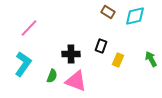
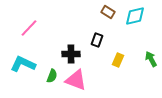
black rectangle: moved 4 px left, 6 px up
cyan L-shape: rotated 100 degrees counterclockwise
pink triangle: moved 1 px up
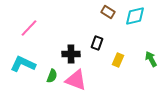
black rectangle: moved 3 px down
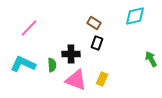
brown rectangle: moved 14 px left, 11 px down
yellow rectangle: moved 16 px left, 19 px down
green semicircle: moved 11 px up; rotated 24 degrees counterclockwise
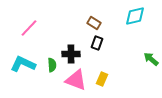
green arrow: rotated 21 degrees counterclockwise
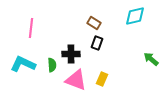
pink line: moved 2 px right; rotated 36 degrees counterclockwise
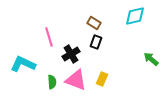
pink line: moved 18 px right, 9 px down; rotated 24 degrees counterclockwise
black rectangle: moved 1 px left, 1 px up
black cross: rotated 30 degrees counterclockwise
green semicircle: moved 17 px down
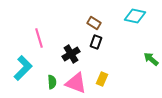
cyan diamond: rotated 25 degrees clockwise
pink line: moved 10 px left, 1 px down
cyan L-shape: moved 4 px down; rotated 110 degrees clockwise
pink triangle: moved 3 px down
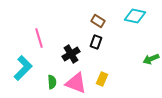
brown rectangle: moved 4 px right, 2 px up
green arrow: rotated 63 degrees counterclockwise
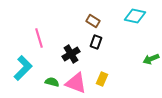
brown rectangle: moved 5 px left
green semicircle: rotated 72 degrees counterclockwise
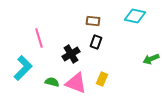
brown rectangle: rotated 24 degrees counterclockwise
